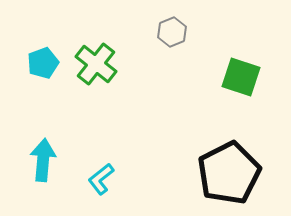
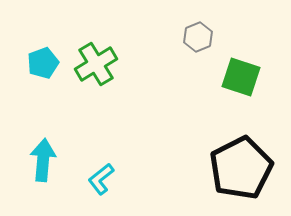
gray hexagon: moved 26 px right, 5 px down
green cross: rotated 21 degrees clockwise
black pentagon: moved 12 px right, 5 px up
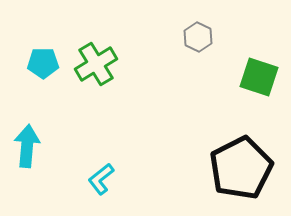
gray hexagon: rotated 12 degrees counterclockwise
cyan pentagon: rotated 20 degrees clockwise
green square: moved 18 px right
cyan arrow: moved 16 px left, 14 px up
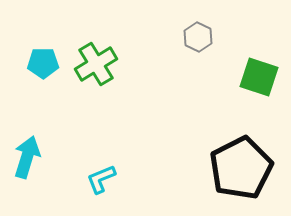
cyan arrow: moved 11 px down; rotated 12 degrees clockwise
cyan L-shape: rotated 16 degrees clockwise
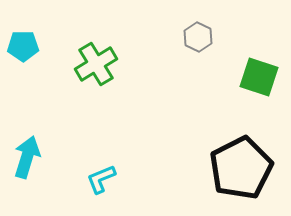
cyan pentagon: moved 20 px left, 17 px up
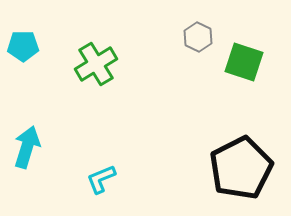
green square: moved 15 px left, 15 px up
cyan arrow: moved 10 px up
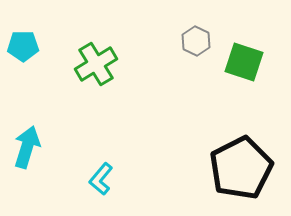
gray hexagon: moved 2 px left, 4 px down
cyan L-shape: rotated 28 degrees counterclockwise
